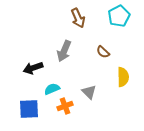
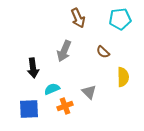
cyan pentagon: moved 1 px right, 3 px down; rotated 20 degrees clockwise
black arrow: rotated 78 degrees counterclockwise
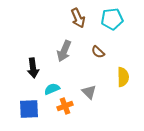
cyan pentagon: moved 8 px left
brown semicircle: moved 5 px left
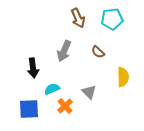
orange cross: rotated 21 degrees counterclockwise
